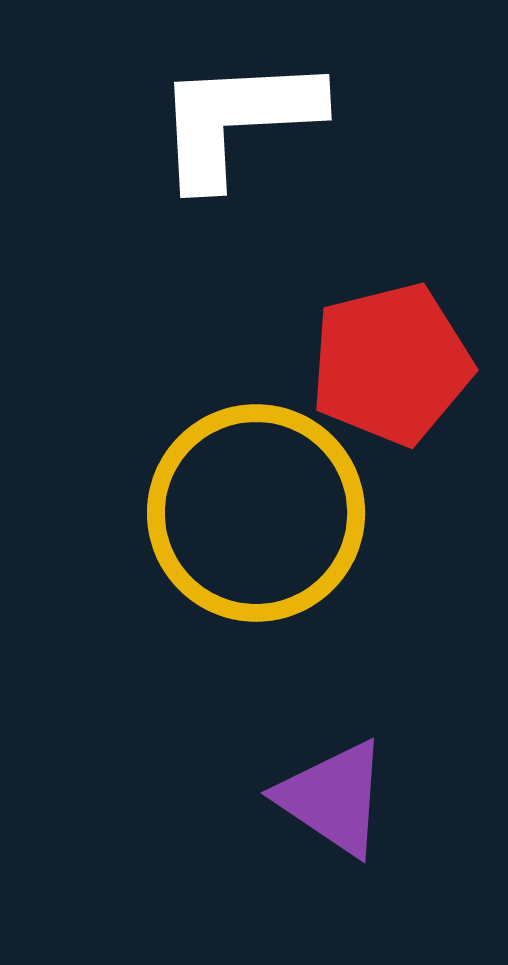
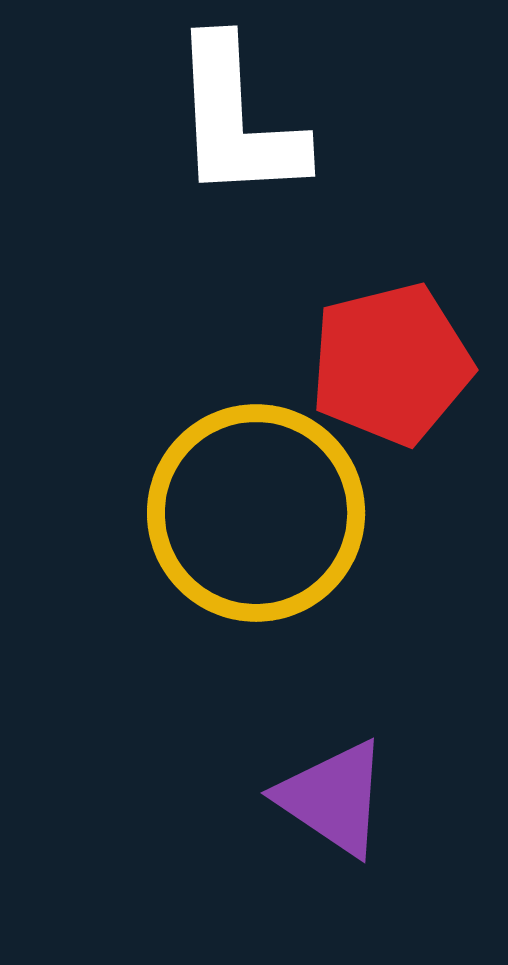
white L-shape: rotated 90 degrees counterclockwise
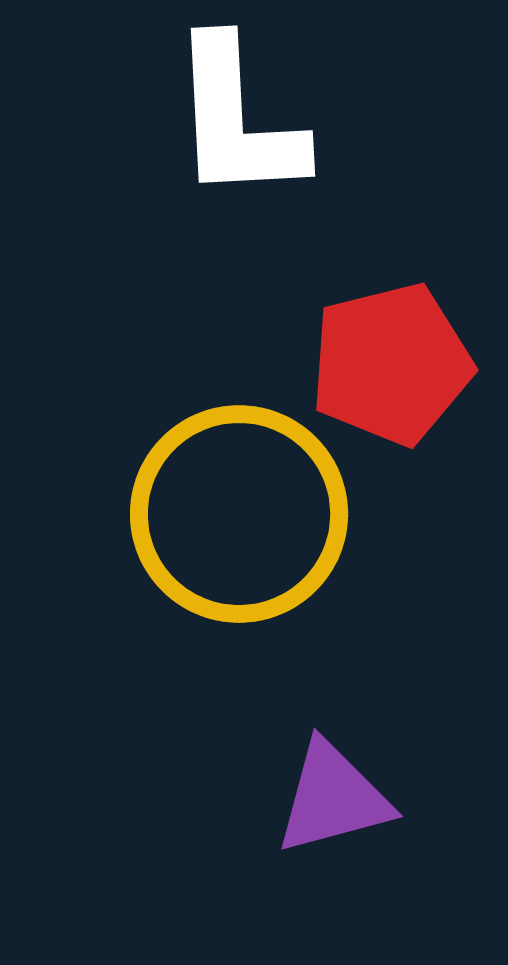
yellow circle: moved 17 px left, 1 px down
purple triangle: rotated 49 degrees counterclockwise
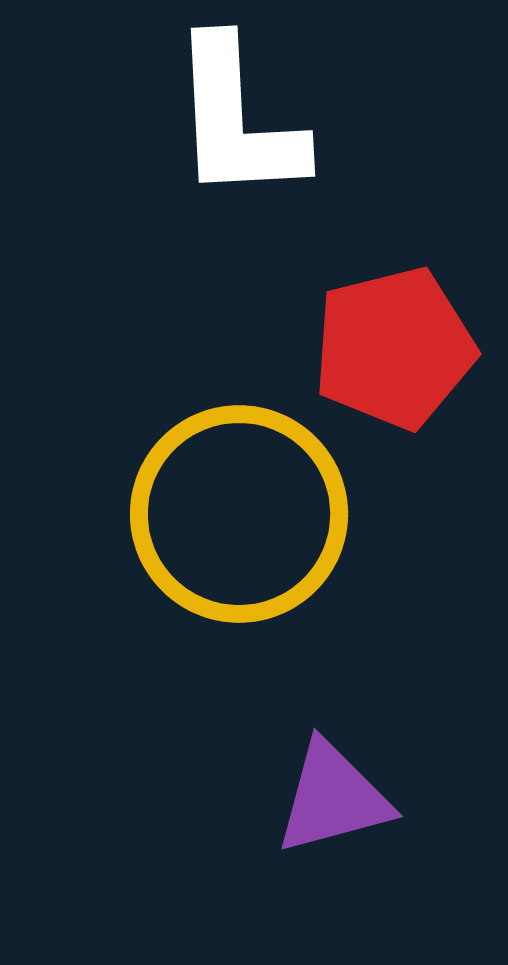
red pentagon: moved 3 px right, 16 px up
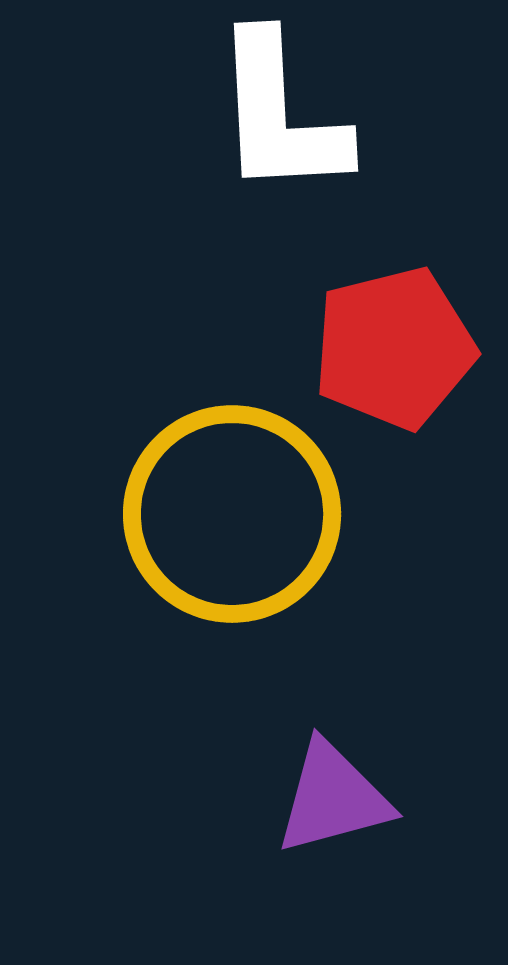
white L-shape: moved 43 px right, 5 px up
yellow circle: moved 7 px left
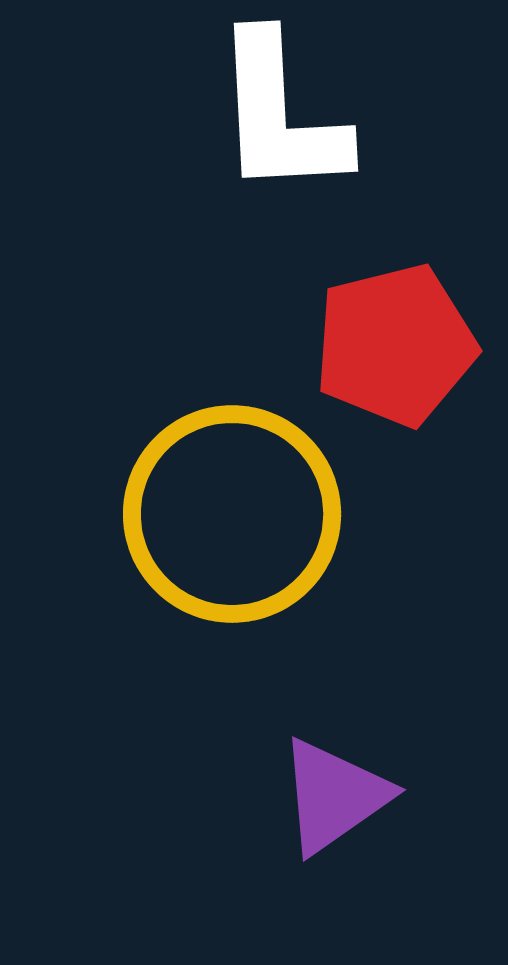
red pentagon: moved 1 px right, 3 px up
purple triangle: moved 1 px right, 2 px up; rotated 20 degrees counterclockwise
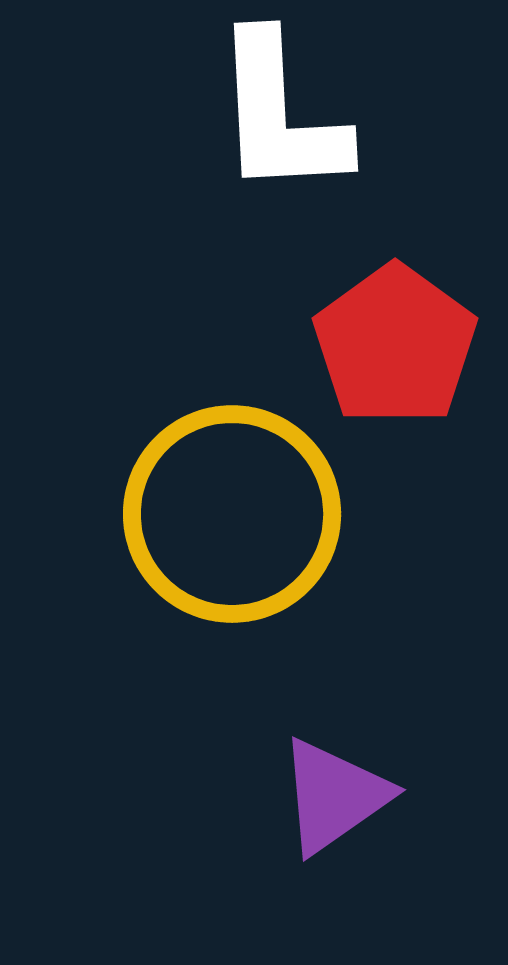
red pentagon: rotated 22 degrees counterclockwise
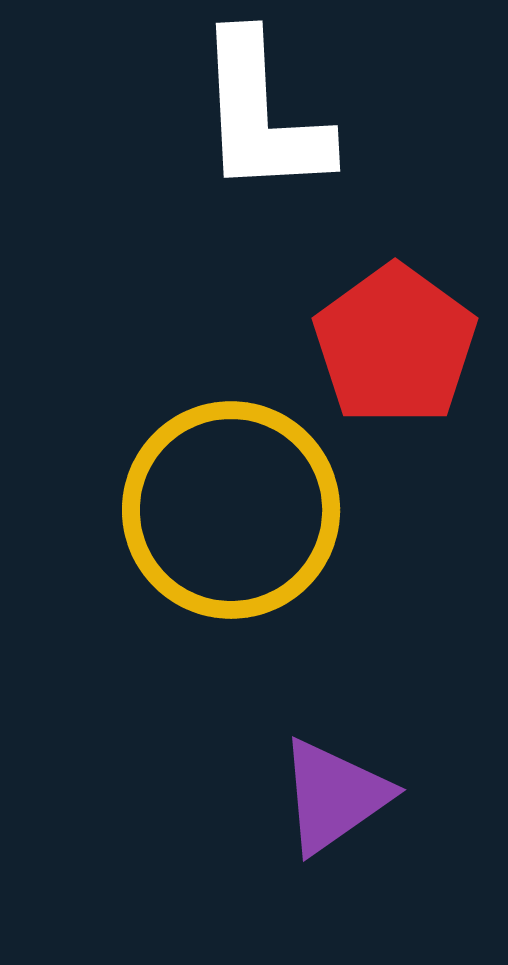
white L-shape: moved 18 px left
yellow circle: moved 1 px left, 4 px up
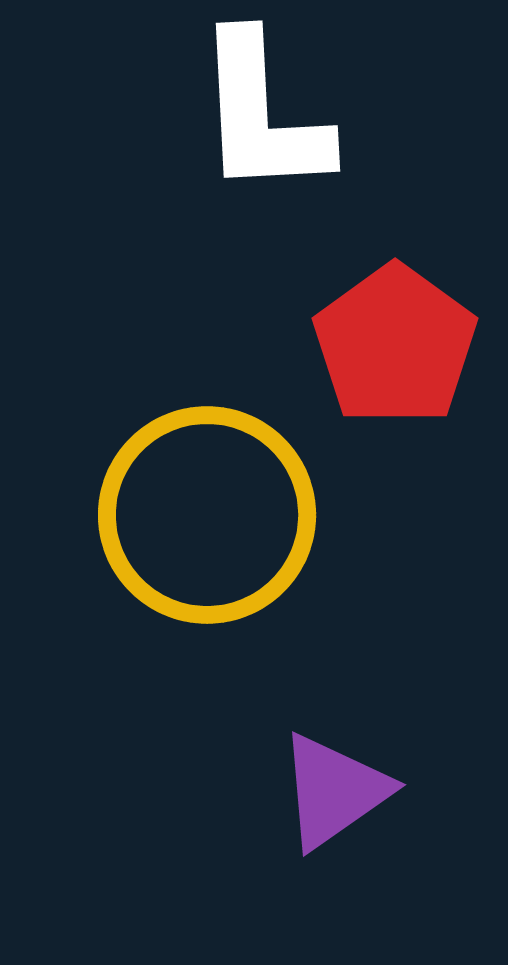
yellow circle: moved 24 px left, 5 px down
purple triangle: moved 5 px up
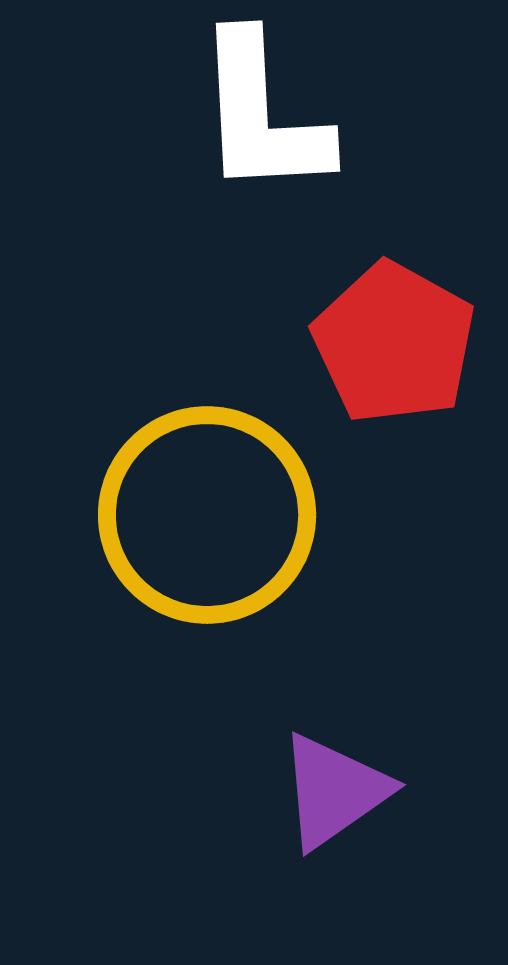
red pentagon: moved 1 px left, 2 px up; rotated 7 degrees counterclockwise
